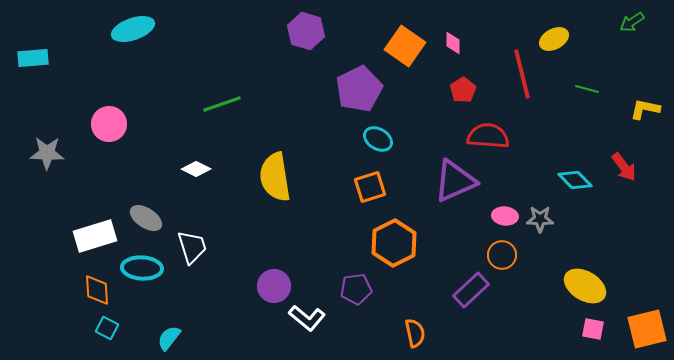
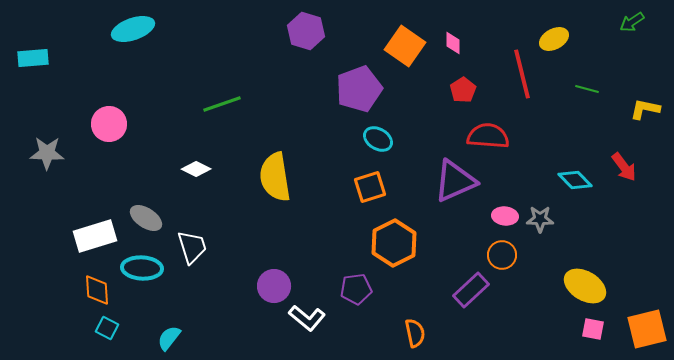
purple pentagon at (359, 89): rotated 6 degrees clockwise
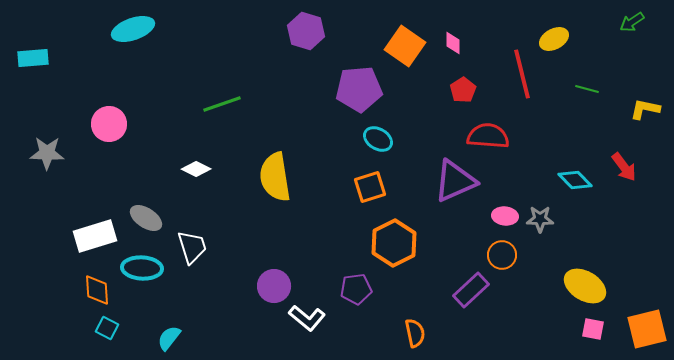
purple pentagon at (359, 89): rotated 15 degrees clockwise
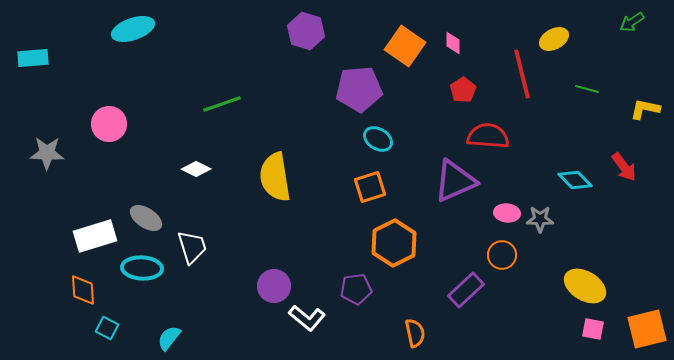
pink ellipse at (505, 216): moved 2 px right, 3 px up
orange diamond at (97, 290): moved 14 px left
purple rectangle at (471, 290): moved 5 px left
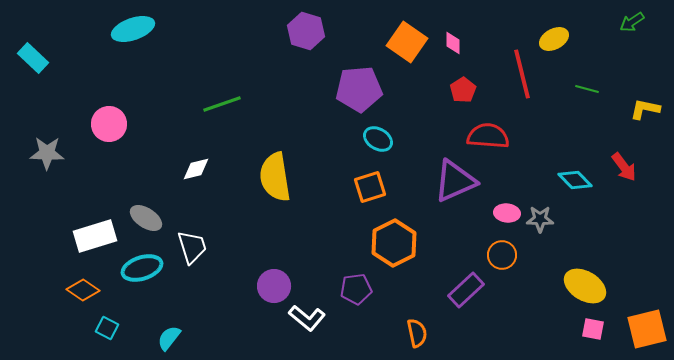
orange square at (405, 46): moved 2 px right, 4 px up
cyan rectangle at (33, 58): rotated 48 degrees clockwise
white diamond at (196, 169): rotated 40 degrees counterclockwise
cyan ellipse at (142, 268): rotated 21 degrees counterclockwise
orange diamond at (83, 290): rotated 52 degrees counterclockwise
orange semicircle at (415, 333): moved 2 px right
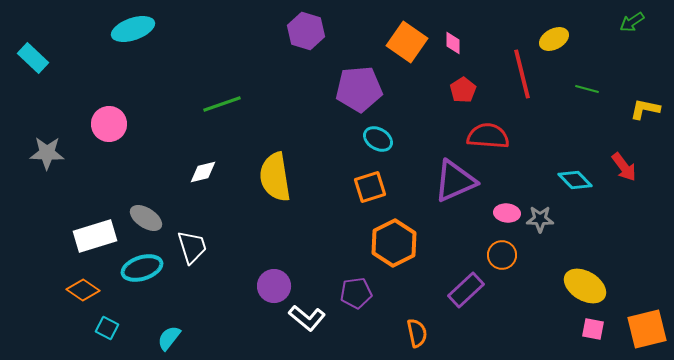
white diamond at (196, 169): moved 7 px right, 3 px down
purple pentagon at (356, 289): moved 4 px down
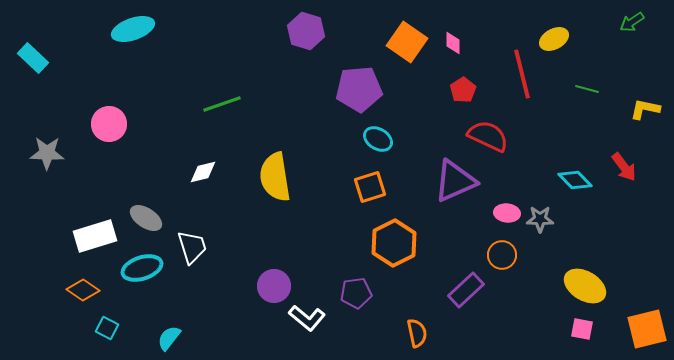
red semicircle at (488, 136): rotated 21 degrees clockwise
pink square at (593, 329): moved 11 px left
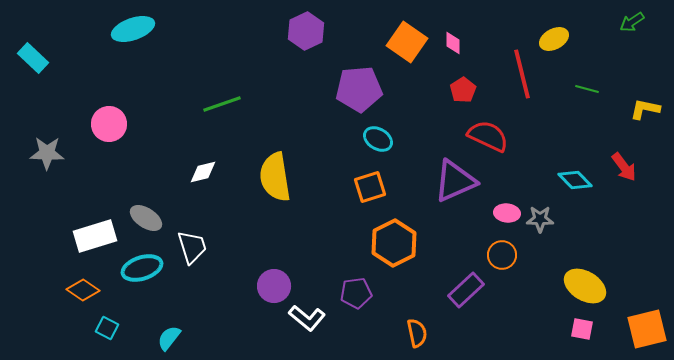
purple hexagon at (306, 31): rotated 18 degrees clockwise
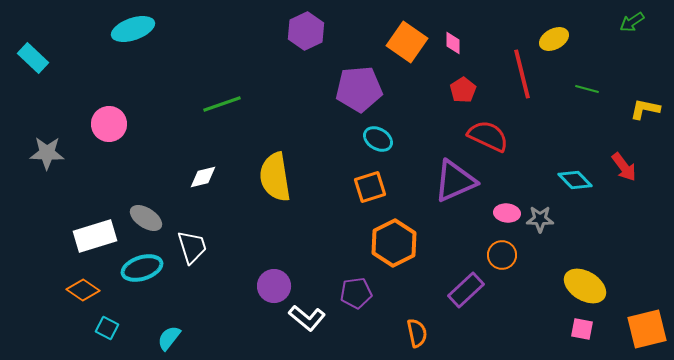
white diamond at (203, 172): moved 5 px down
